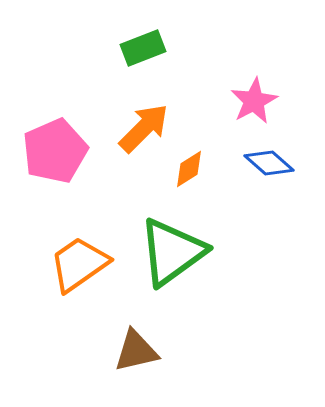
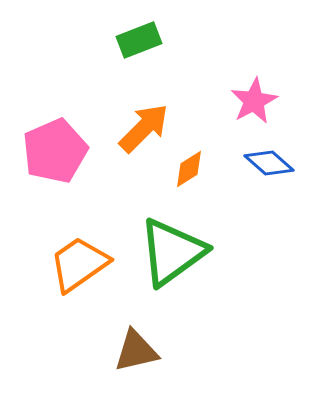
green rectangle: moved 4 px left, 8 px up
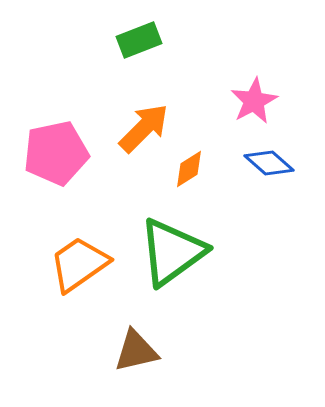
pink pentagon: moved 1 px right, 2 px down; rotated 12 degrees clockwise
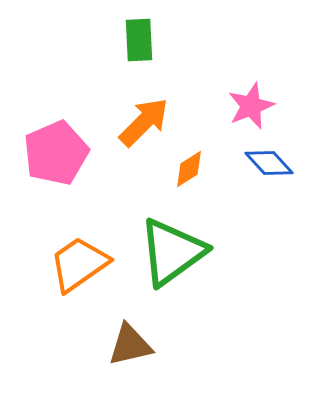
green rectangle: rotated 72 degrees counterclockwise
pink star: moved 3 px left, 5 px down; rotated 6 degrees clockwise
orange arrow: moved 6 px up
pink pentagon: rotated 12 degrees counterclockwise
blue diamond: rotated 6 degrees clockwise
brown triangle: moved 6 px left, 6 px up
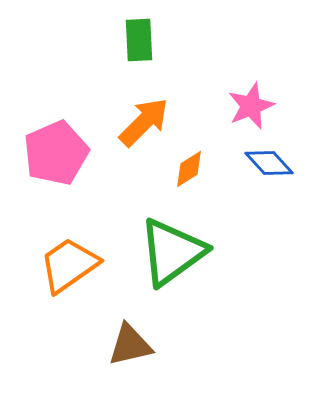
orange trapezoid: moved 10 px left, 1 px down
